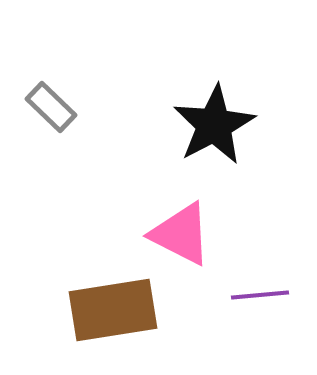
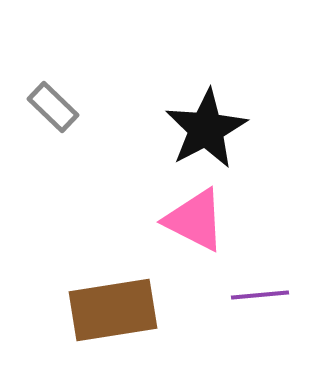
gray rectangle: moved 2 px right
black star: moved 8 px left, 4 px down
pink triangle: moved 14 px right, 14 px up
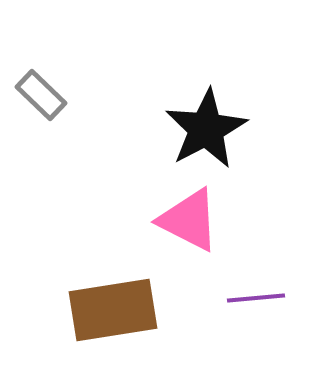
gray rectangle: moved 12 px left, 12 px up
pink triangle: moved 6 px left
purple line: moved 4 px left, 3 px down
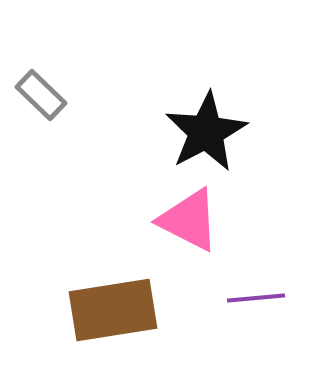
black star: moved 3 px down
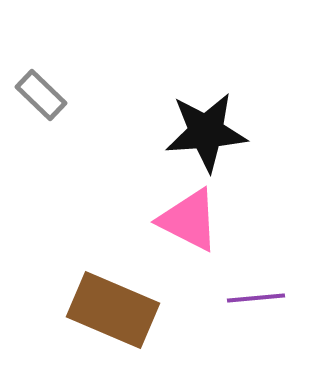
black star: rotated 24 degrees clockwise
brown rectangle: rotated 32 degrees clockwise
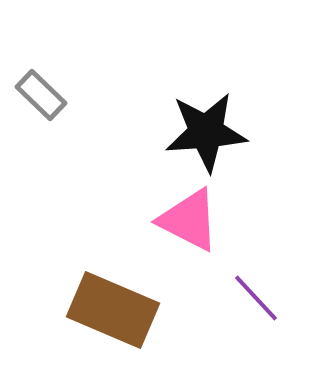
purple line: rotated 52 degrees clockwise
